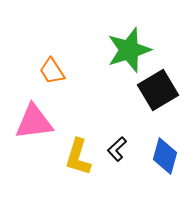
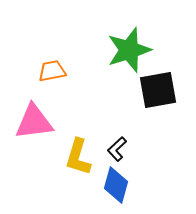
orange trapezoid: rotated 112 degrees clockwise
black square: rotated 21 degrees clockwise
blue diamond: moved 49 px left, 29 px down
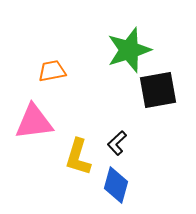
black L-shape: moved 6 px up
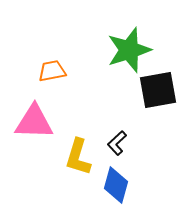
pink triangle: rotated 9 degrees clockwise
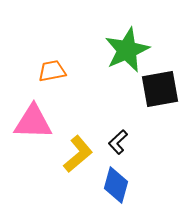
green star: moved 2 px left; rotated 6 degrees counterclockwise
black square: moved 2 px right, 1 px up
pink triangle: moved 1 px left
black L-shape: moved 1 px right, 1 px up
yellow L-shape: moved 3 px up; rotated 147 degrees counterclockwise
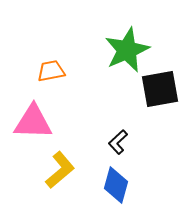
orange trapezoid: moved 1 px left
yellow L-shape: moved 18 px left, 16 px down
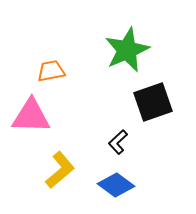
black square: moved 7 px left, 13 px down; rotated 9 degrees counterclockwise
pink triangle: moved 2 px left, 6 px up
blue diamond: rotated 69 degrees counterclockwise
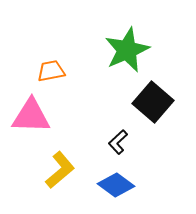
black square: rotated 30 degrees counterclockwise
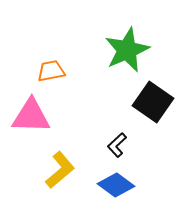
black square: rotated 6 degrees counterclockwise
black L-shape: moved 1 px left, 3 px down
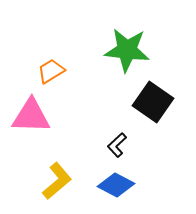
green star: rotated 30 degrees clockwise
orange trapezoid: rotated 20 degrees counterclockwise
yellow L-shape: moved 3 px left, 11 px down
blue diamond: rotated 9 degrees counterclockwise
